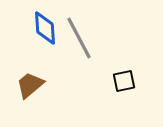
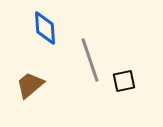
gray line: moved 11 px right, 22 px down; rotated 9 degrees clockwise
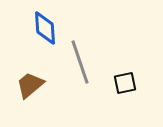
gray line: moved 10 px left, 2 px down
black square: moved 1 px right, 2 px down
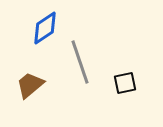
blue diamond: rotated 60 degrees clockwise
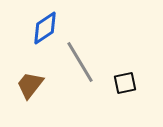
gray line: rotated 12 degrees counterclockwise
brown trapezoid: rotated 12 degrees counterclockwise
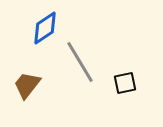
brown trapezoid: moved 3 px left
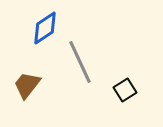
gray line: rotated 6 degrees clockwise
black square: moved 7 px down; rotated 20 degrees counterclockwise
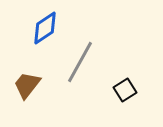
gray line: rotated 54 degrees clockwise
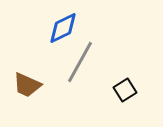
blue diamond: moved 18 px right; rotated 8 degrees clockwise
brown trapezoid: rotated 104 degrees counterclockwise
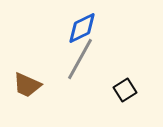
blue diamond: moved 19 px right
gray line: moved 3 px up
